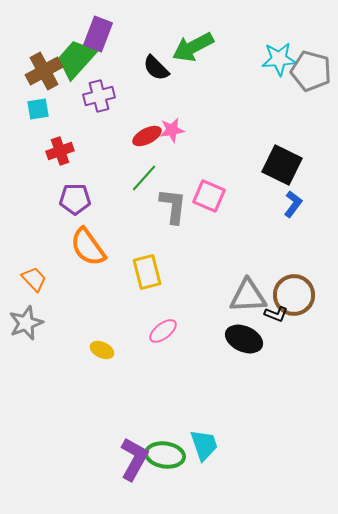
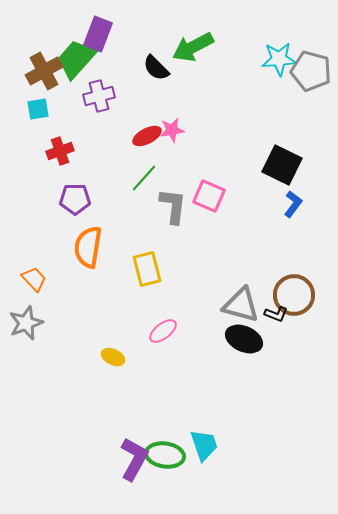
orange semicircle: rotated 45 degrees clockwise
yellow rectangle: moved 3 px up
gray triangle: moved 7 px left, 9 px down; rotated 18 degrees clockwise
yellow ellipse: moved 11 px right, 7 px down
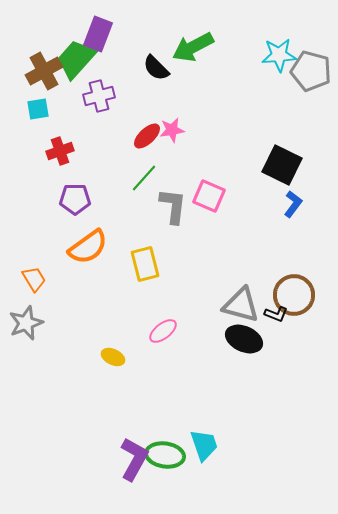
cyan star: moved 4 px up
red ellipse: rotated 16 degrees counterclockwise
orange semicircle: rotated 135 degrees counterclockwise
yellow rectangle: moved 2 px left, 5 px up
orange trapezoid: rotated 12 degrees clockwise
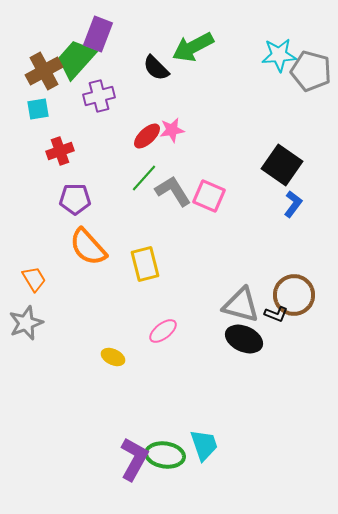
black square: rotated 9 degrees clockwise
gray L-shape: moved 15 px up; rotated 39 degrees counterclockwise
orange semicircle: rotated 84 degrees clockwise
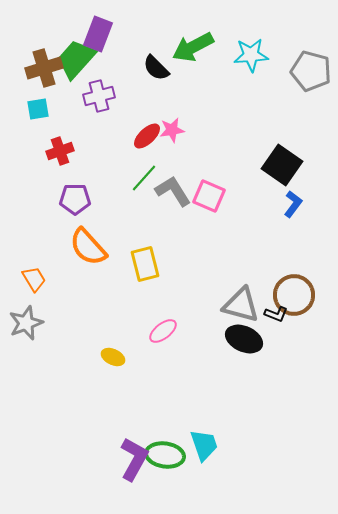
cyan star: moved 28 px left
brown cross: moved 3 px up; rotated 12 degrees clockwise
